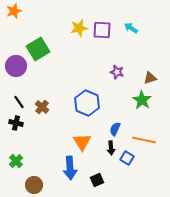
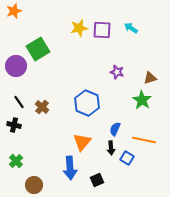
black cross: moved 2 px left, 2 px down
orange triangle: rotated 12 degrees clockwise
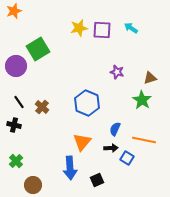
black arrow: rotated 88 degrees counterclockwise
brown circle: moved 1 px left
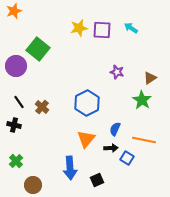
green square: rotated 20 degrees counterclockwise
brown triangle: rotated 16 degrees counterclockwise
blue hexagon: rotated 10 degrees clockwise
orange triangle: moved 4 px right, 3 px up
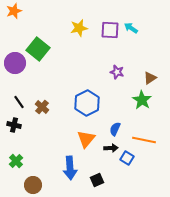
purple square: moved 8 px right
purple circle: moved 1 px left, 3 px up
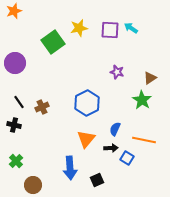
green square: moved 15 px right, 7 px up; rotated 15 degrees clockwise
brown cross: rotated 24 degrees clockwise
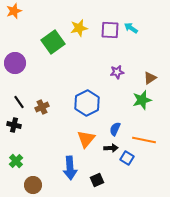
purple star: rotated 24 degrees counterclockwise
green star: rotated 24 degrees clockwise
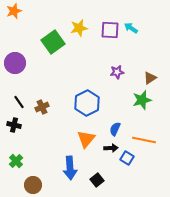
black square: rotated 16 degrees counterclockwise
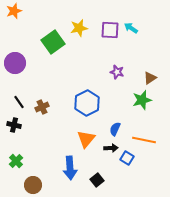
purple star: rotated 24 degrees clockwise
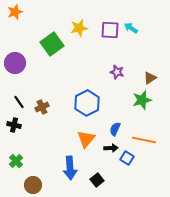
orange star: moved 1 px right, 1 px down
green square: moved 1 px left, 2 px down
